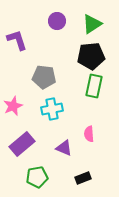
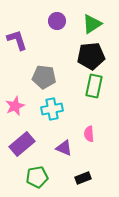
pink star: moved 2 px right
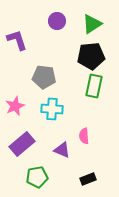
cyan cross: rotated 15 degrees clockwise
pink semicircle: moved 5 px left, 2 px down
purple triangle: moved 2 px left, 2 px down
black rectangle: moved 5 px right, 1 px down
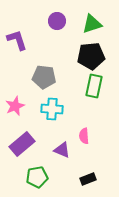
green triangle: rotated 15 degrees clockwise
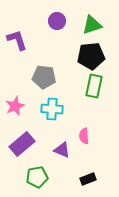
green triangle: moved 1 px down
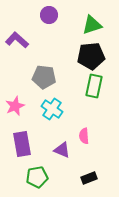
purple circle: moved 8 px left, 6 px up
purple L-shape: rotated 30 degrees counterclockwise
cyan cross: rotated 30 degrees clockwise
purple rectangle: rotated 60 degrees counterclockwise
black rectangle: moved 1 px right, 1 px up
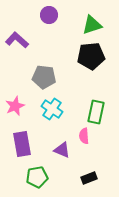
green rectangle: moved 2 px right, 26 px down
